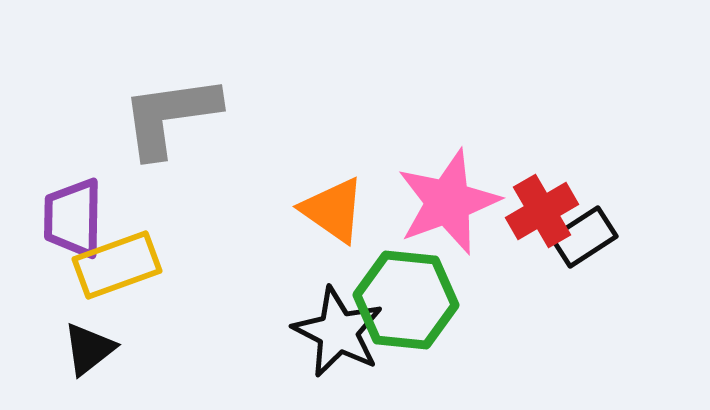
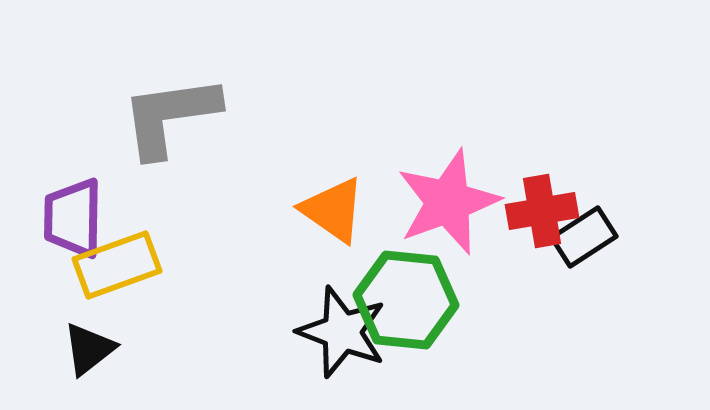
red cross: rotated 20 degrees clockwise
black star: moved 4 px right; rotated 6 degrees counterclockwise
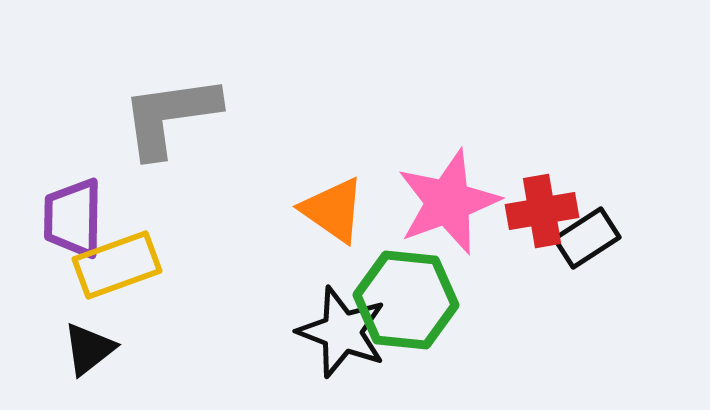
black rectangle: moved 3 px right, 1 px down
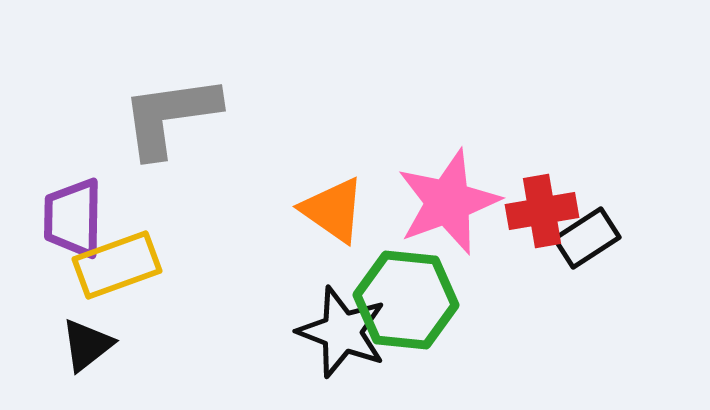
black triangle: moved 2 px left, 4 px up
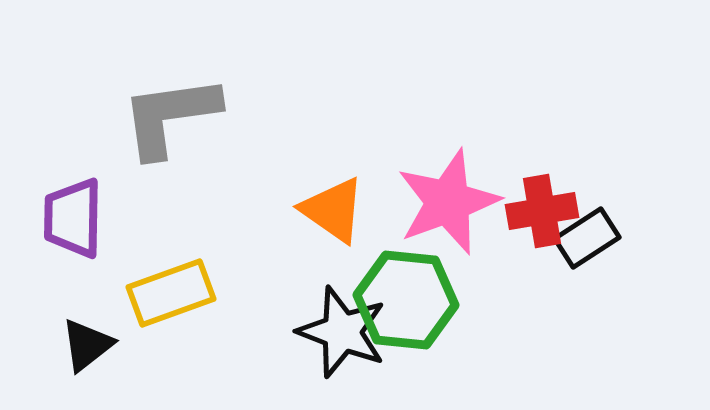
yellow rectangle: moved 54 px right, 28 px down
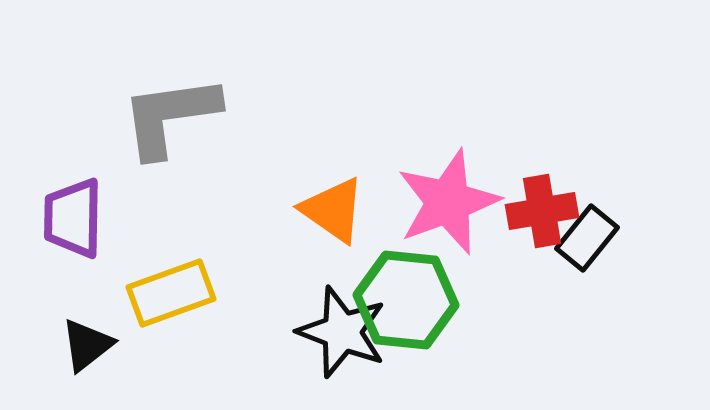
black rectangle: rotated 18 degrees counterclockwise
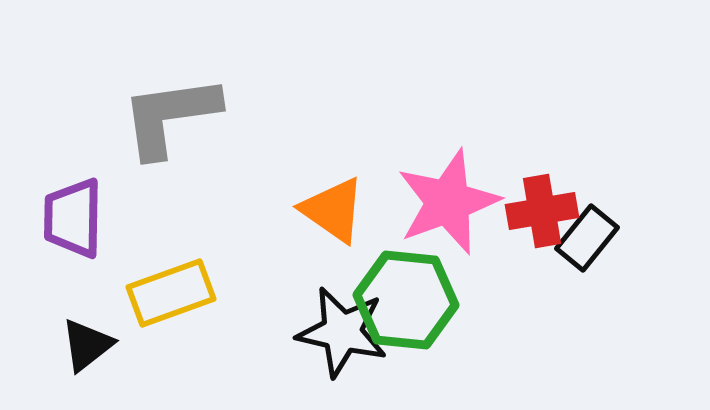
black star: rotated 8 degrees counterclockwise
